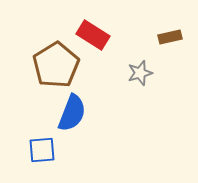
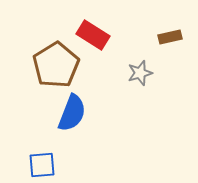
blue square: moved 15 px down
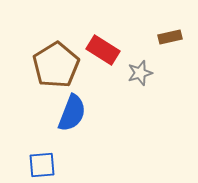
red rectangle: moved 10 px right, 15 px down
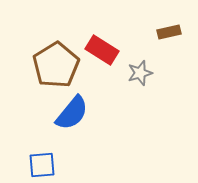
brown rectangle: moved 1 px left, 5 px up
red rectangle: moved 1 px left
blue semicircle: rotated 18 degrees clockwise
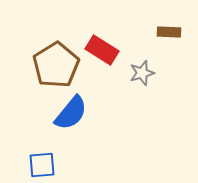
brown rectangle: rotated 15 degrees clockwise
gray star: moved 2 px right
blue semicircle: moved 1 px left
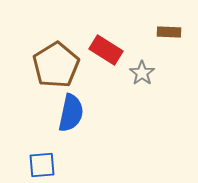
red rectangle: moved 4 px right
gray star: rotated 20 degrees counterclockwise
blue semicircle: rotated 27 degrees counterclockwise
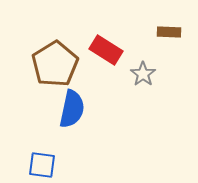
brown pentagon: moved 1 px left, 1 px up
gray star: moved 1 px right, 1 px down
blue semicircle: moved 1 px right, 4 px up
blue square: rotated 12 degrees clockwise
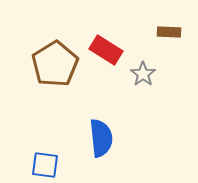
blue semicircle: moved 29 px right, 29 px down; rotated 18 degrees counterclockwise
blue square: moved 3 px right
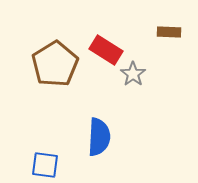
gray star: moved 10 px left
blue semicircle: moved 2 px left, 1 px up; rotated 9 degrees clockwise
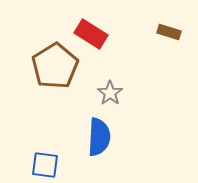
brown rectangle: rotated 15 degrees clockwise
red rectangle: moved 15 px left, 16 px up
brown pentagon: moved 2 px down
gray star: moved 23 px left, 19 px down
